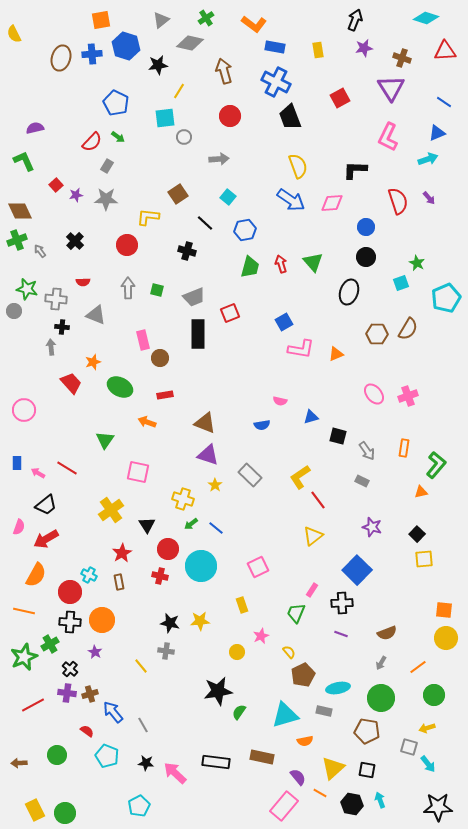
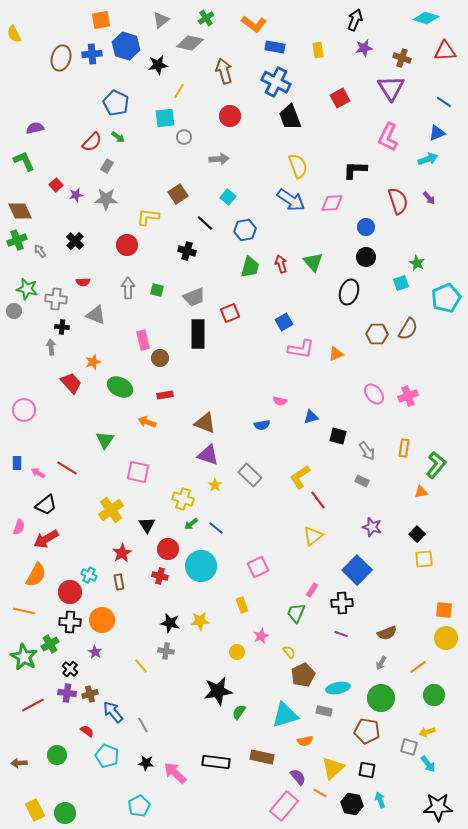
green star at (24, 657): rotated 20 degrees counterclockwise
yellow arrow at (427, 728): moved 4 px down
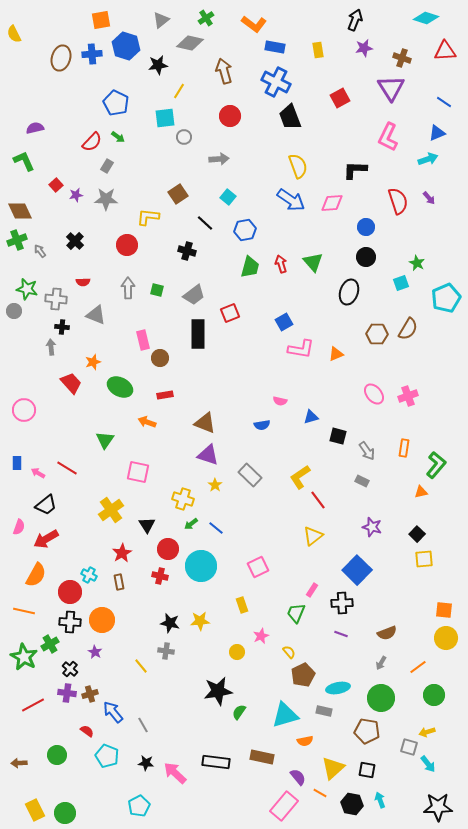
gray trapezoid at (194, 297): moved 2 px up; rotated 15 degrees counterclockwise
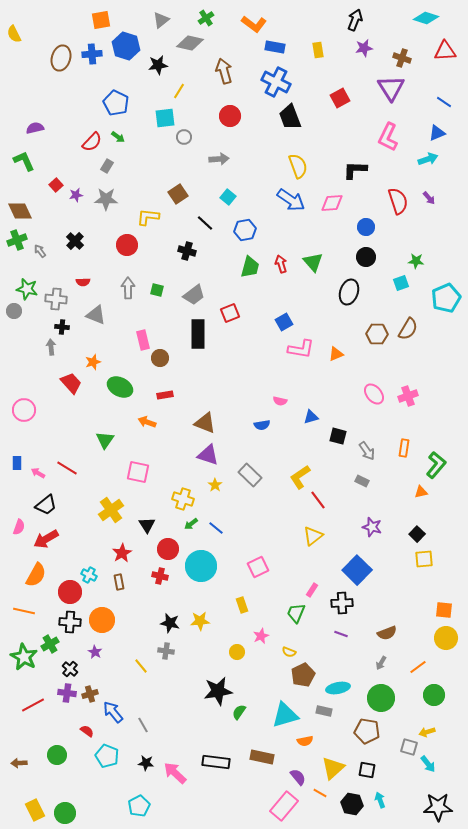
green star at (417, 263): moved 1 px left, 2 px up; rotated 21 degrees counterclockwise
yellow semicircle at (289, 652): rotated 152 degrees clockwise
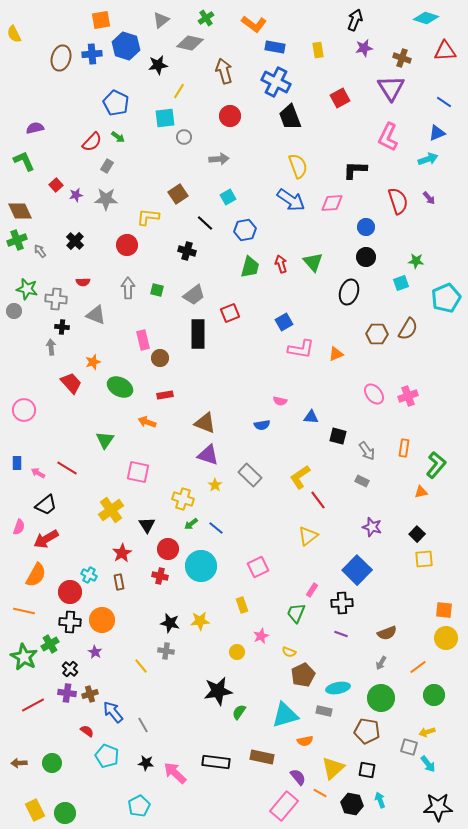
cyan square at (228, 197): rotated 21 degrees clockwise
blue triangle at (311, 417): rotated 21 degrees clockwise
yellow triangle at (313, 536): moved 5 px left
green circle at (57, 755): moved 5 px left, 8 px down
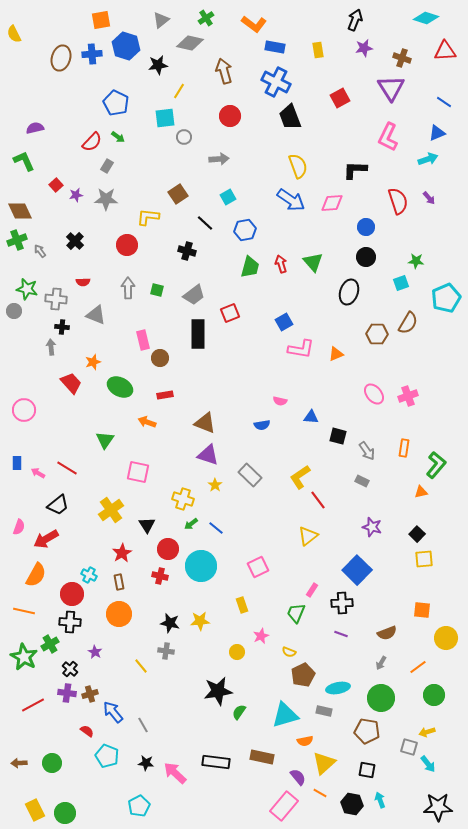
brown semicircle at (408, 329): moved 6 px up
black trapezoid at (46, 505): moved 12 px right
red circle at (70, 592): moved 2 px right, 2 px down
orange square at (444, 610): moved 22 px left
orange circle at (102, 620): moved 17 px right, 6 px up
yellow triangle at (333, 768): moved 9 px left, 5 px up
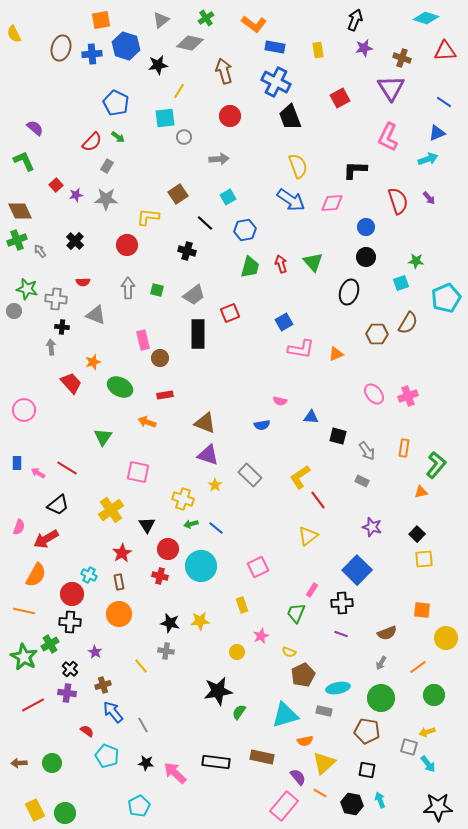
brown ellipse at (61, 58): moved 10 px up
purple semicircle at (35, 128): rotated 54 degrees clockwise
green triangle at (105, 440): moved 2 px left, 3 px up
green arrow at (191, 524): rotated 24 degrees clockwise
brown cross at (90, 694): moved 13 px right, 9 px up
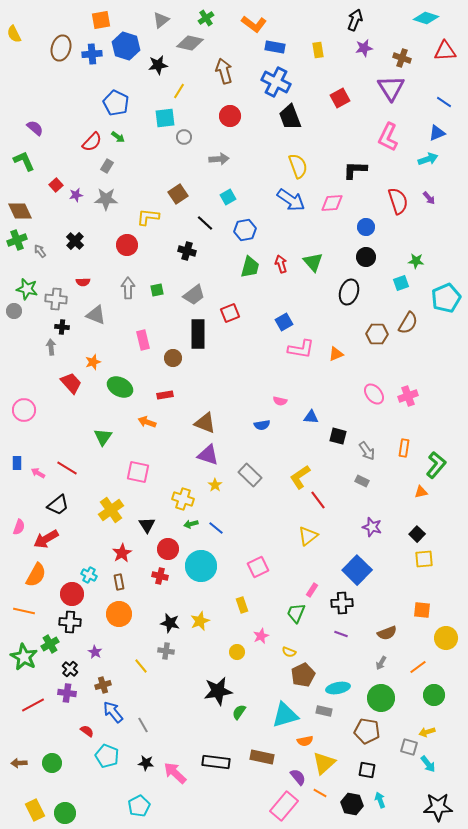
green square at (157, 290): rotated 24 degrees counterclockwise
brown circle at (160, 358): moved 13 px right
yellow star at (200, 621): rotated 18 degrees counterclockwise
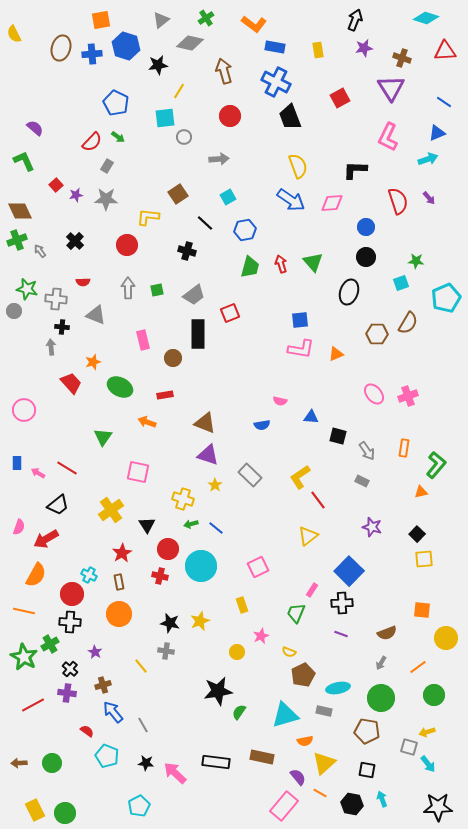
blue square at (284, 322): moved 16 px right, 2 px up; rotated 24 degrees clockwise
blue square at (357, 570): moved 8 px left, 1 px down
cyan arrow at (380, 800): moved 2 px right, 1 px up
